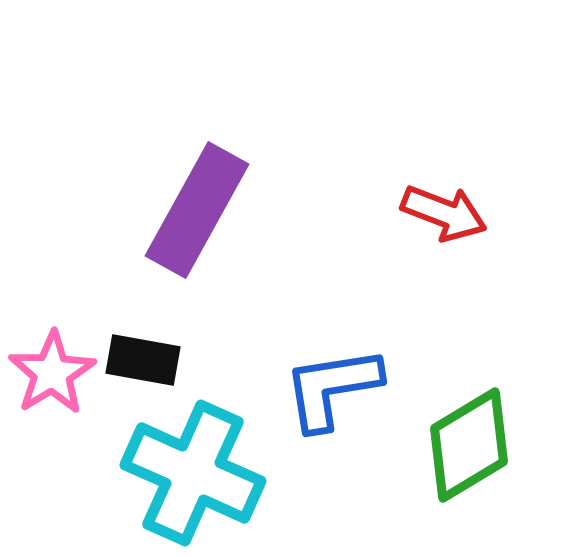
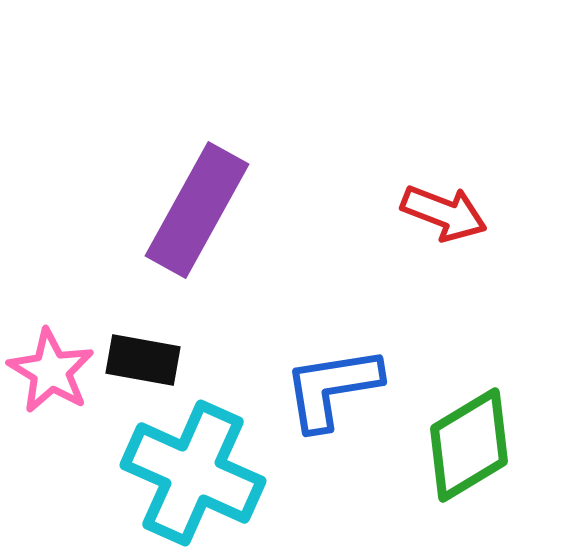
pink star: moved 1 px left, 2 px up; rotated 10 degrees counterclockwise
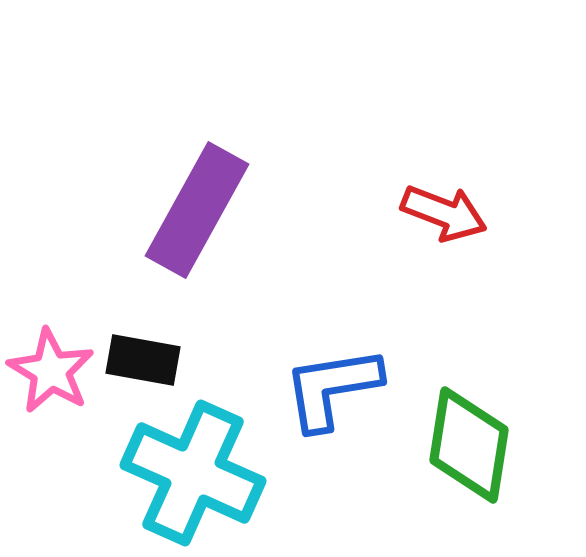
green diamond: rotated 50 degrees counterclockwise
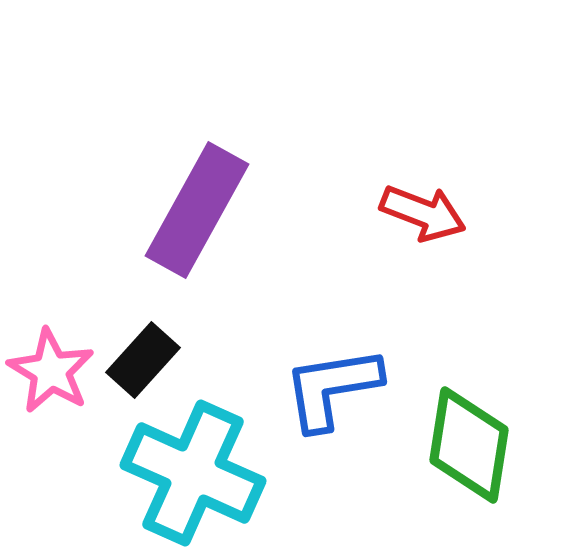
red arrow: moved 21 px left
black rectangle: rotated 58 degrees counterclockwise
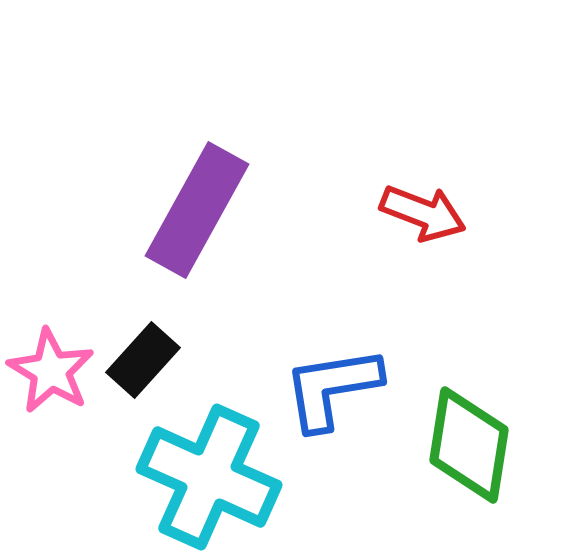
cyan cross: moved 16 px right, 4 px down
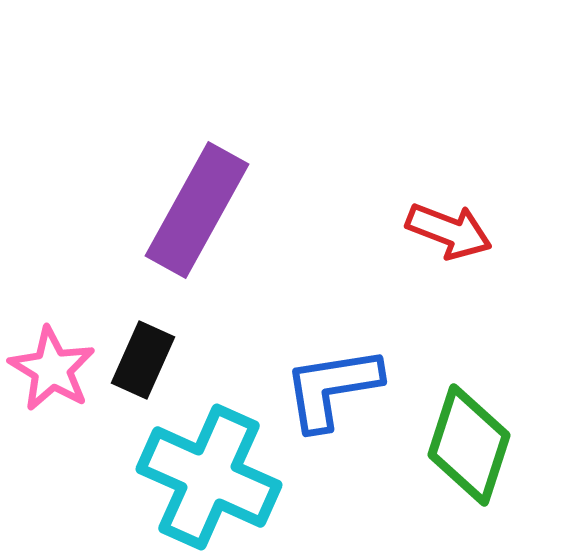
red arrow: moved 26 px right, 18 px down
black rectangle: rotated 18 degrees counterclockwise
pink star: moved 1 px right, 2 px up
green diamond: rotated 9 degrees clockwise
